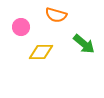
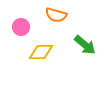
green arrow: moved 1 px right, 1 px down
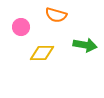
green arrow: rotated 30 degrees counterclockwise
yellow diamond: moved 1 px right, 1 px down
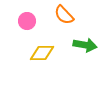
orange semicircle: moved 8 px right; rotated 30 degrees clockwise
pink circle: moved 6 px right, 6 px up
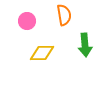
orange semicircle: rotated 145 degrees counterclockwise
green arrow: rotated 75 degrees clockwise
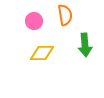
orange semicircle: moved 1 px right
pink circle: moved 7 px right
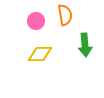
pink circle: moved 2 px right
yellow diamond: moved 2 px left, 1 px down
